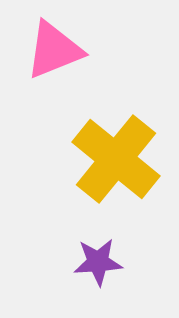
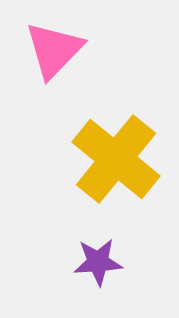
pink triangle: rotated 24 degrees counterclockwise
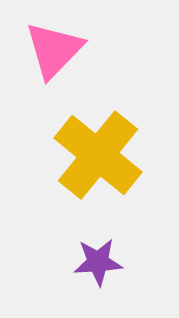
yellow cross: moved 18 px left, 4 px up
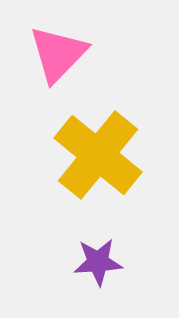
pink triangle: moved 4 px right, 4 px down
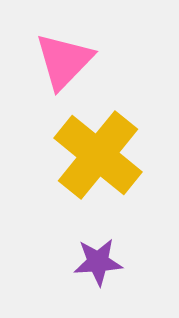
pink triangle: moved 6 px right, 7 px down
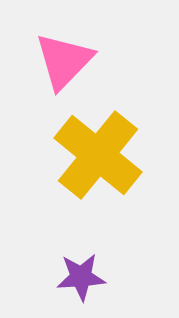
purple star: moved 17 px left, 15 px down
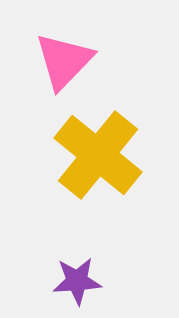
purple star: moved 4 px left, 4 px down
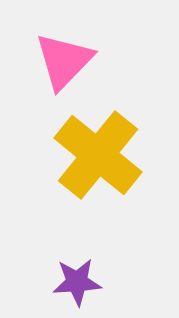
purple star: moved 1 px down
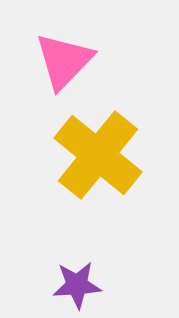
purple star: moved 3 px down
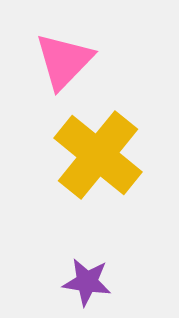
purple star: moved 10 px right, 3 px up; rotated 12 degrees clockwise
